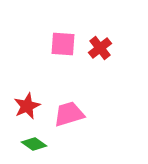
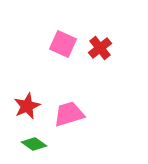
pink square: rotated 20 degrees clockwise
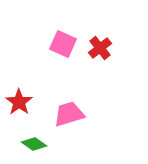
red star: moved 8 px left, 4 px up; rotated 12 degrees counterclockwise
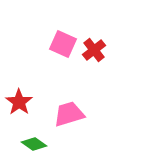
red cross: moved 6 px left, 2 px down
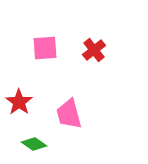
pink square: moved 18 px left, 4 px down; rotated 28 degrees counterclockwise
pink trapezoid: rotated 88 degrees counterclockwise
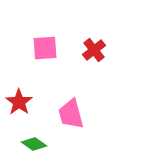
pink trapezoid: moved 2 px right
